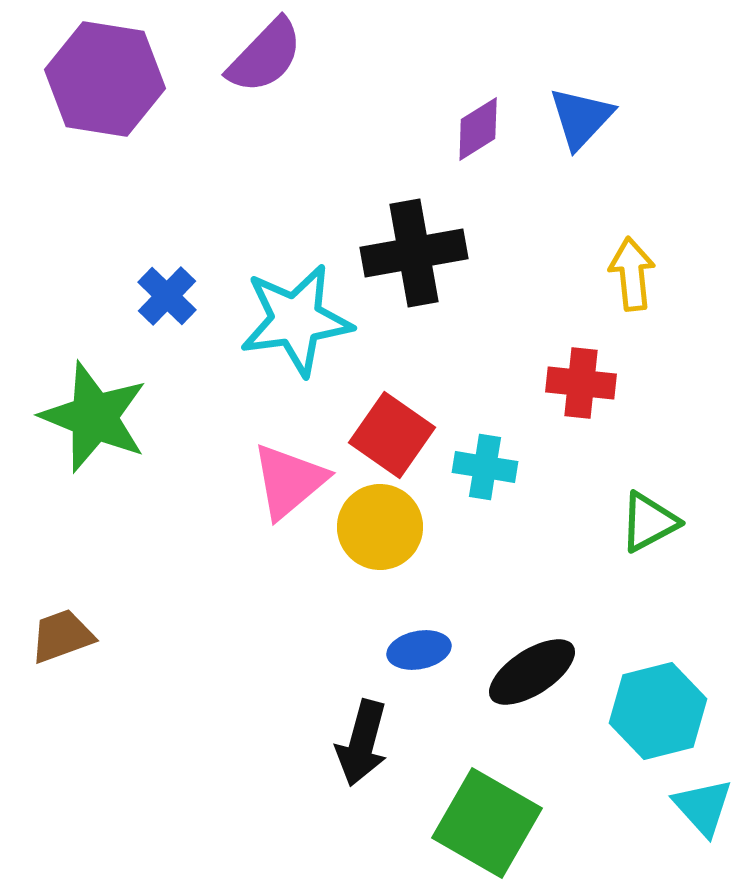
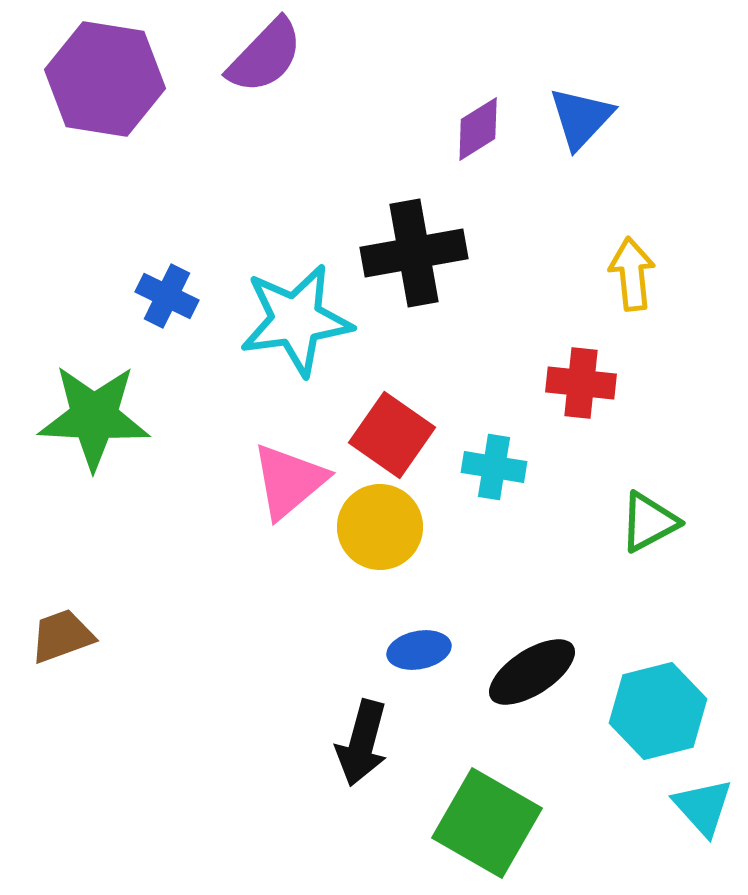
blue cross: rotated 18 degrees counterclockwise
green star: rotated 19 degrees counterclockwise
cyan cross: moved 9 px right
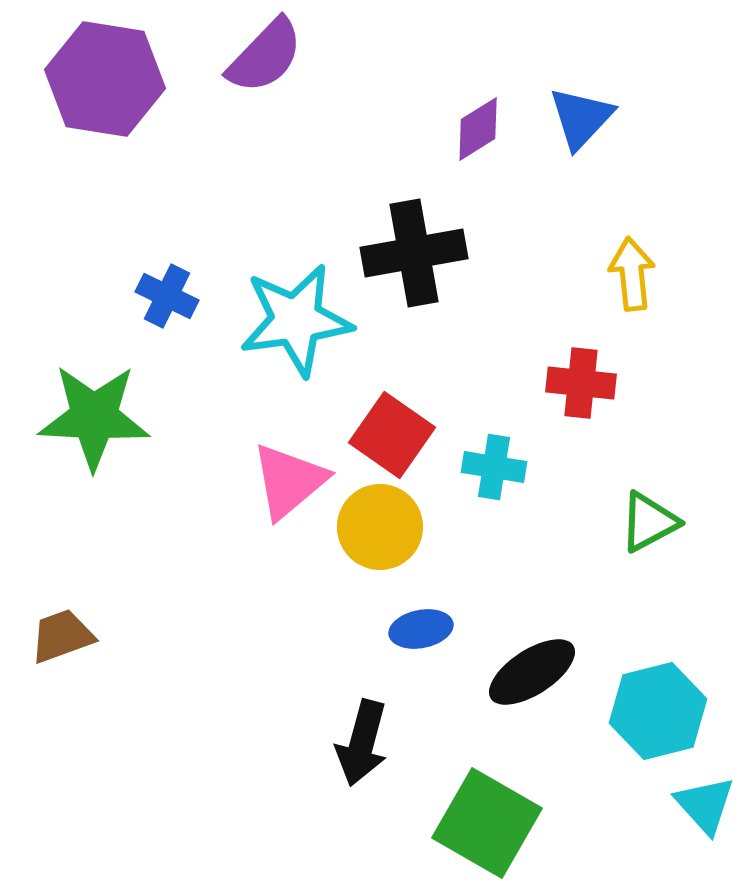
blue ellipse: moved 2 px right, 21 px up
cyan triangle: moved 2 px right, 2 px up
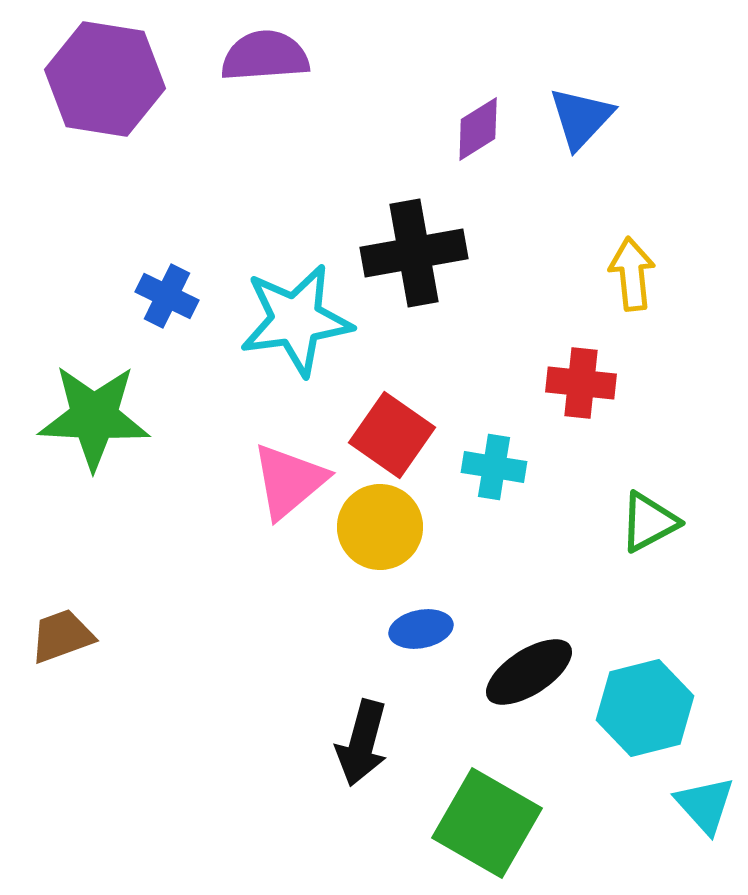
purple semicircle: rotated 138 degrees counterclockwise
black ellipse: moved 3 px left
cyan hexagon: moved 13 px left, 3 px up
